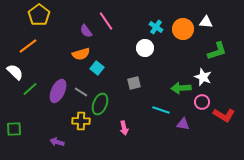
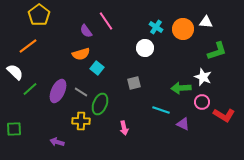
purple triangle: rotated 16 degrees clockwise
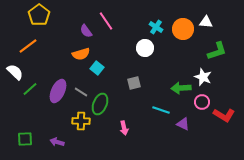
green square: moved 11 px right, 10 px down
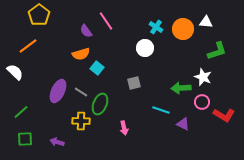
green line: moved 9 px left, 23 px down
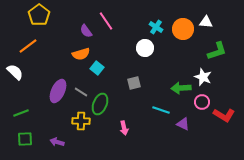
green line: moved 1 px down; rotated 21 degrees clockwise
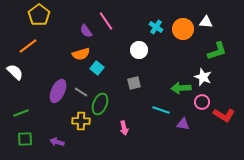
white circle: moved 6 px left, 2 px down
purple triangle: rotated 16 degrees counterclockwise
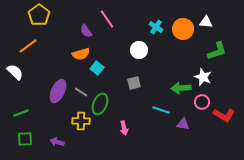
pink line: moved 1 px right, 2 px up
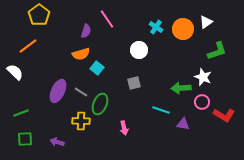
white triangle: rotated 40 degrees counterclockwise
purple semicircle: rotated 128 degrees counterclockwise
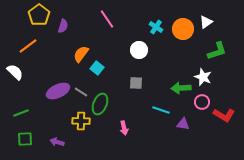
purple semicircle: moved 23 px left, 5 px up
orange semicircle: rotated 144 degrees clockwise
gray square: moved 2 px right; rotated 16 degrees clockwise
purple ellipse: rotated 40 degrees clockwise
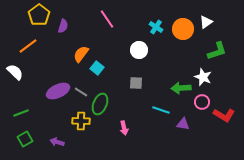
green square: rotated 28 degrees counterclockwise
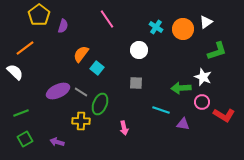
orange line: moved 3 px left, 2 px down
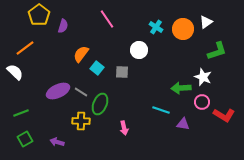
gray square: moved 14 px left, 11 px up
